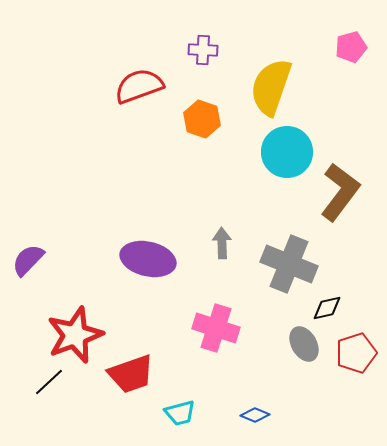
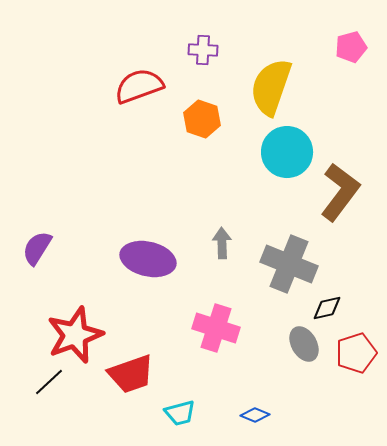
purple semicircle: moved 9 px right, 12 px up; rotated 12 degrees counterclockwise
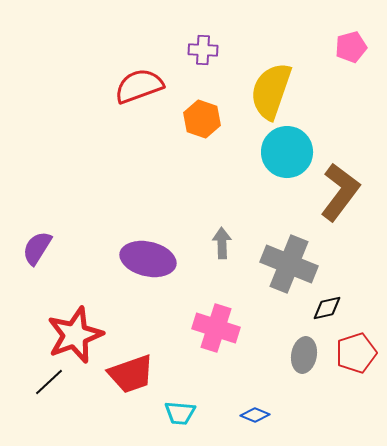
yellow semicircle: moved 4 px down
gray ellipse: moved 11 px down; rotated 40 degrees clockwise
cyan trapezoid: rotated 20 degrees clockwise
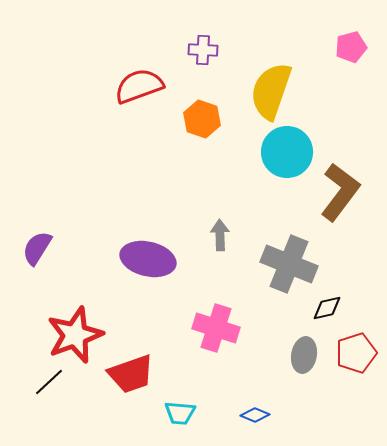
gray arrow: moved 2 px left, 8 px up
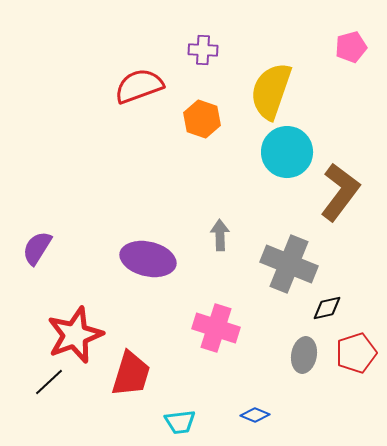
red trapezoid: rotated 54 degrees counterclockwise
cyan trapezoid: moved 9 px down; rotated 12 degrees counterclockwise
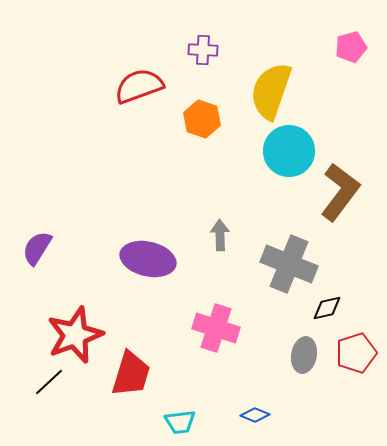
cyan circle: moved 2 px right, 1 px up
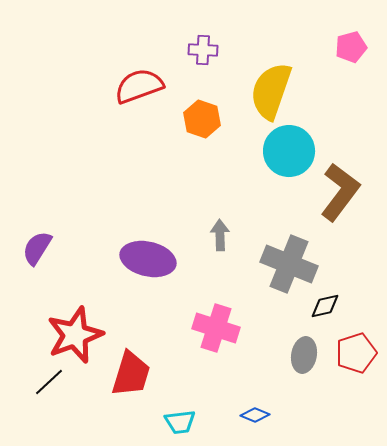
black diamond: moved 2 px left, 2 px up
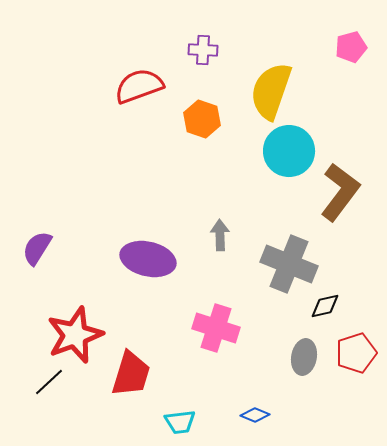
gray ellipse: moved 2 px down
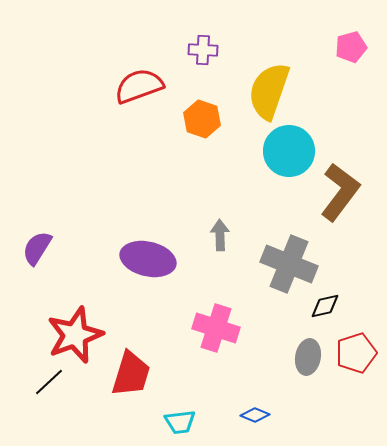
yellow semicircle: moved 2 px left
gray ellipse: moved 4 px right
